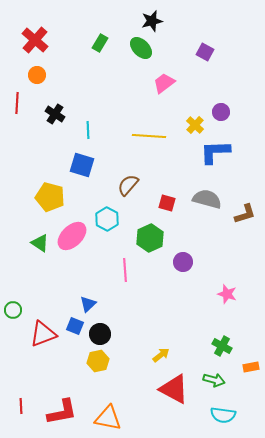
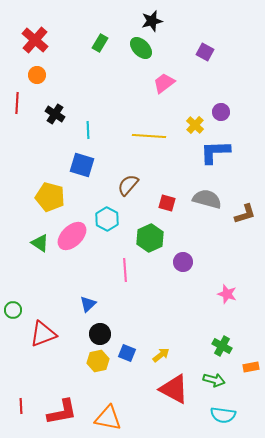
blue square at (75, 326): moved 52 px right, 27 px down
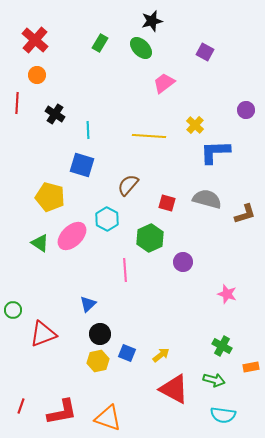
purple circle at (221, 112): moved 25 px right, 2 px up
red line at (21, 406): rotated 21 degrees clockwise
orange triangle at (108, 418): rotated 8 degrees clockwise
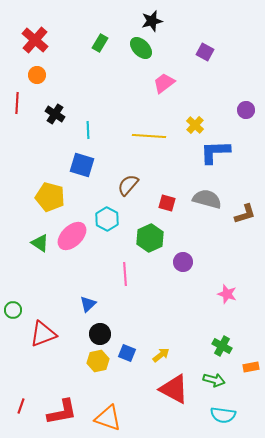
pink line at (125, 270): moved 4 px down
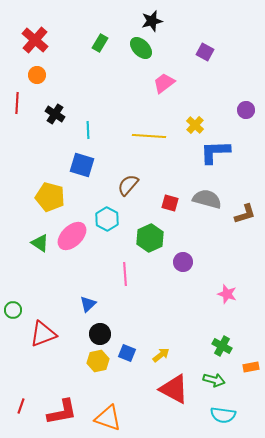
red square at (167, 203): moved 3 px right
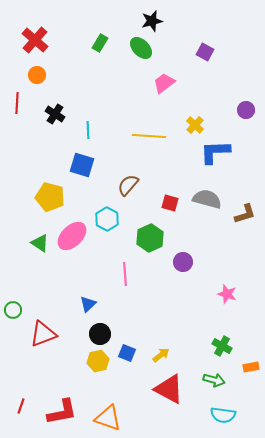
red triangle at (174, 389): moved 5 px left
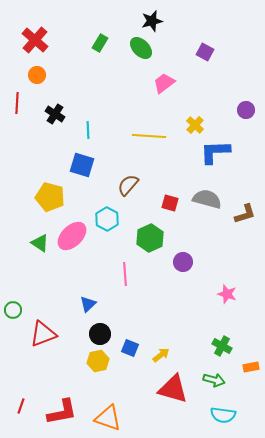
blue square at (127, 353): moved 3 px right, 5 px up
red triangle at (169, 389): moved 4 px right; rotated 12 degrees counterclockwise
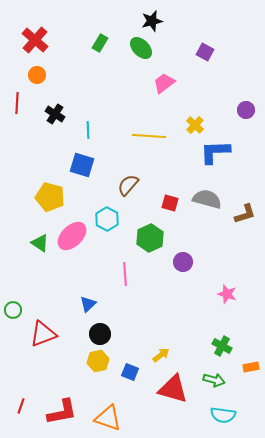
blue square at (130, 348): moved 24 px down
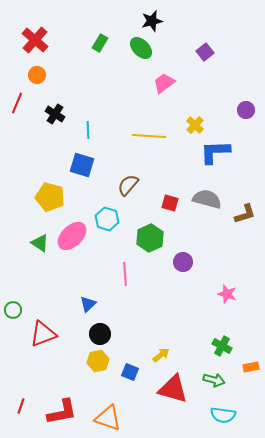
purple square at (205, 52): rotated 24 degrees clockwise
red line at (17, 103): rotated 20 degrees clockwise
cyan hexagon at (107, 219): rotated 10 degrees counterclockwise
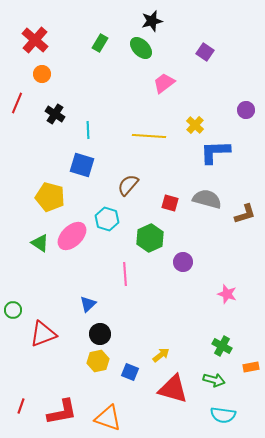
purple square at (205, 52): rotated 18 degrees counterclockwise
orange circle at (37, 75): moved 5 px right, 1 px up
